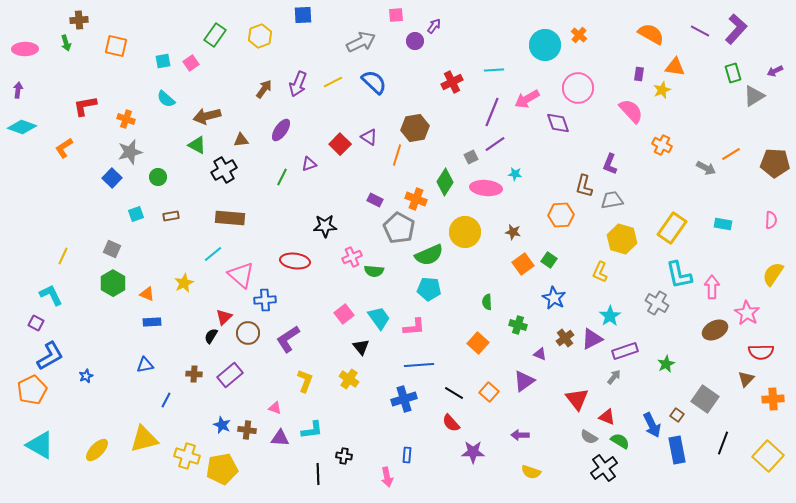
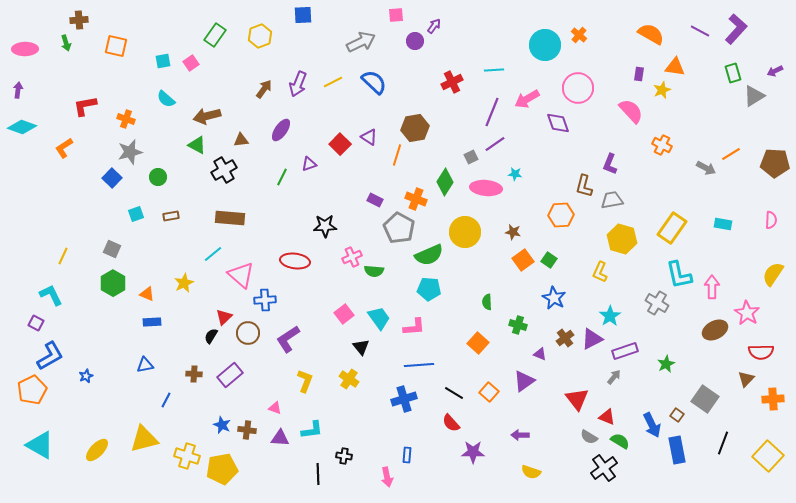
orange square at (523, 264): moved 4 px up
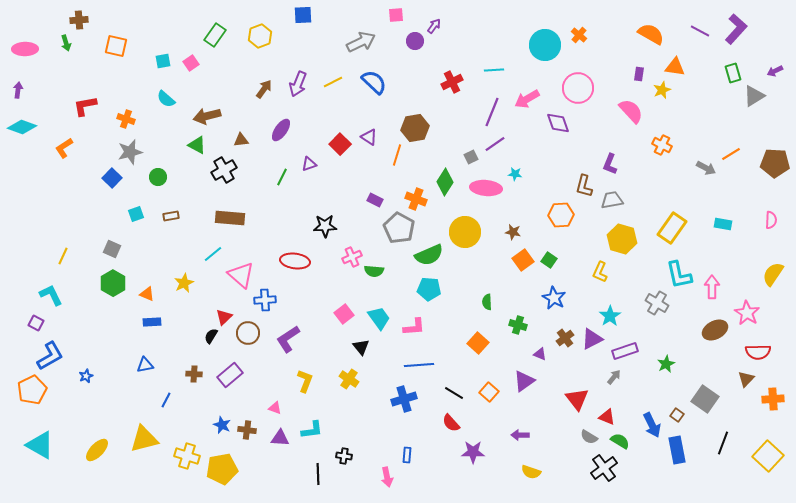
red semicircle at (761, 352): moved 3 px left
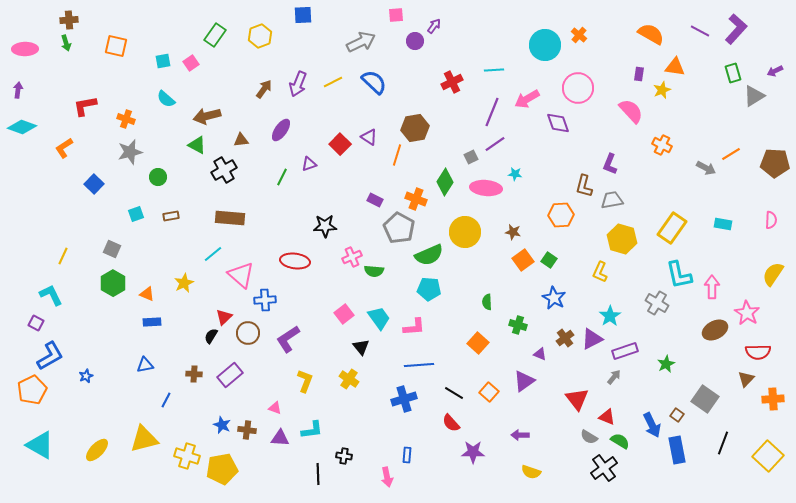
brown cross at (79, 20): moved 10 px left
blue square at (112, 178): moved 18 px left, 6 px down
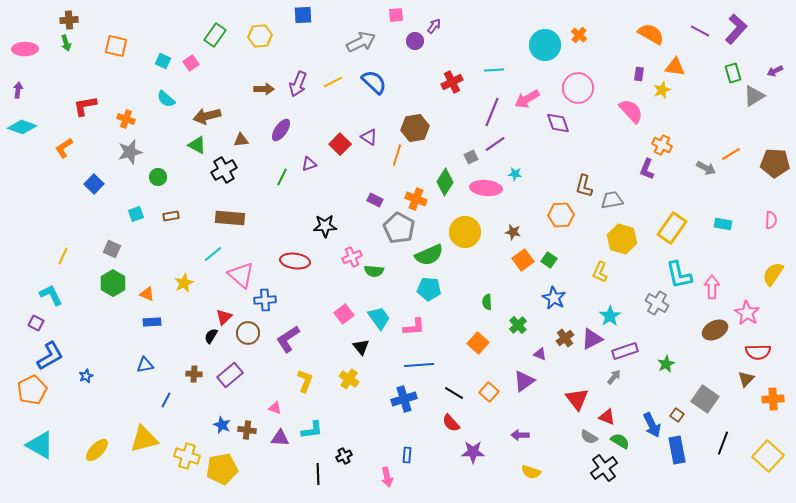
yellow hexagon at (260, 36): rotated 15 degrees clockwise
cyan square at (163, 61): rotated 35 degrees clockwise
brown arrow at (264, 89): rotated 54 degrees clockwise
purple L-shape at (610, 164): moved 37 px right, 5 px down
green cross at (518, 325): rotated 30 degrees clockwise
black cross at (344, 456): rotated 35 degrees counterclockwise
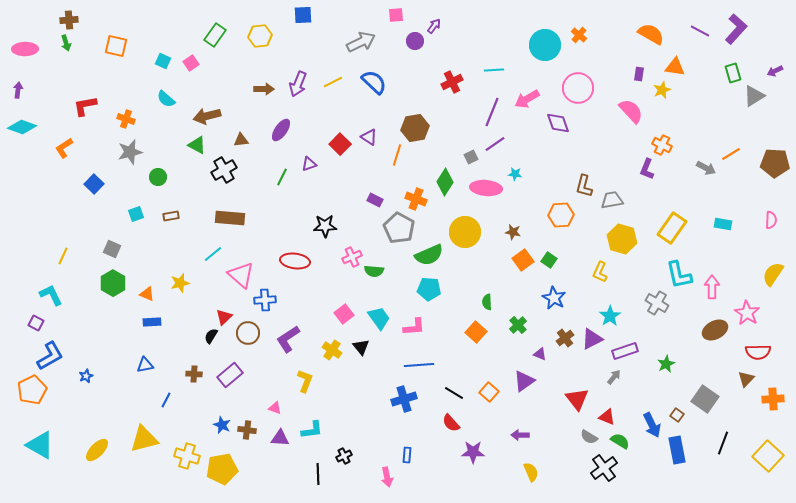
yellow star at (184, 283): moved 4 px left; rotated 12 degrees clockwise
orange square at (478, 343): moved 2 px left, 11 px up
yellow cross at (349, 379): moved 17 px left, 29 px up
yellow semicircle at (531, 472): rotated 132 degrees counterclockwise
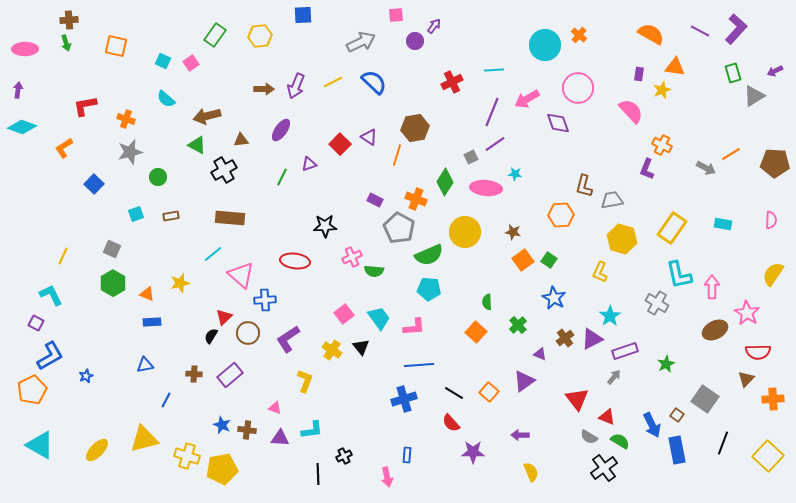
purple arrow at (298, 84): moved 2 px left, 2 px down
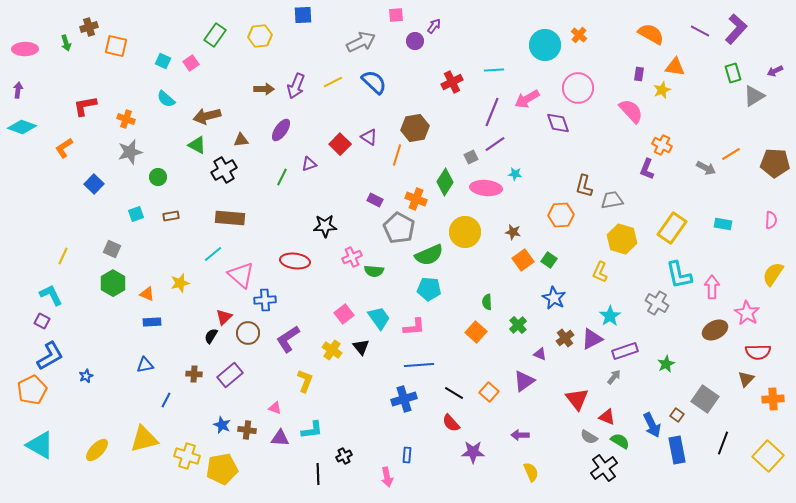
brown cross at (69, 20): moved 20 px right, 7 px down; rotated 12 degrees counterclockwise
purple square at (36, 323): moved 6 px right, 2 px up
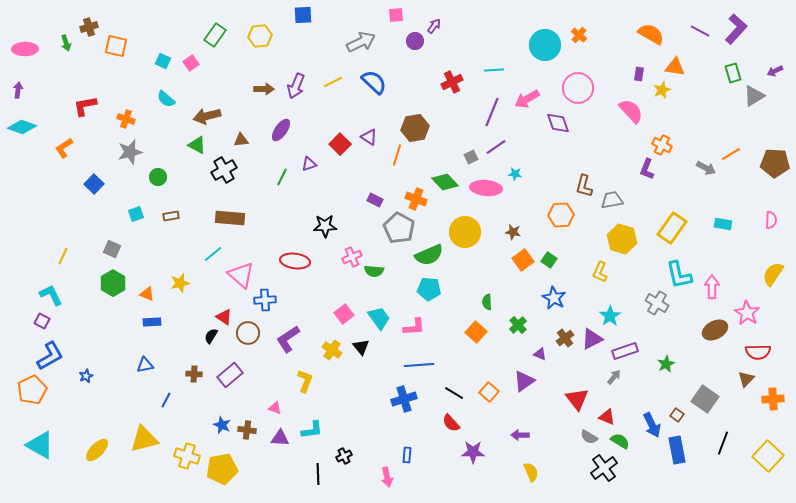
purple line at (495, 144): moved 1 px right, 3 px down
green diamond at (445, 182): rotated 76 degrees counterclockwise
red triangle at (224, 317): rotated 42 degrees counterclockwise
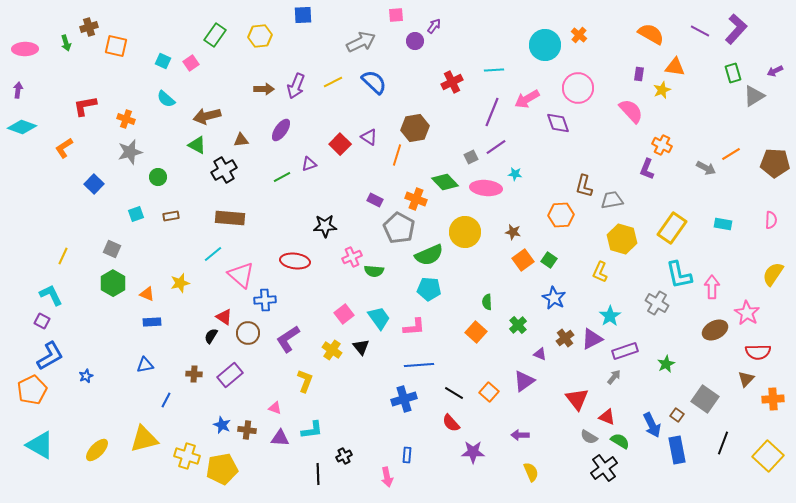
green line at (282, 177): rotated 36 degrees clockwise
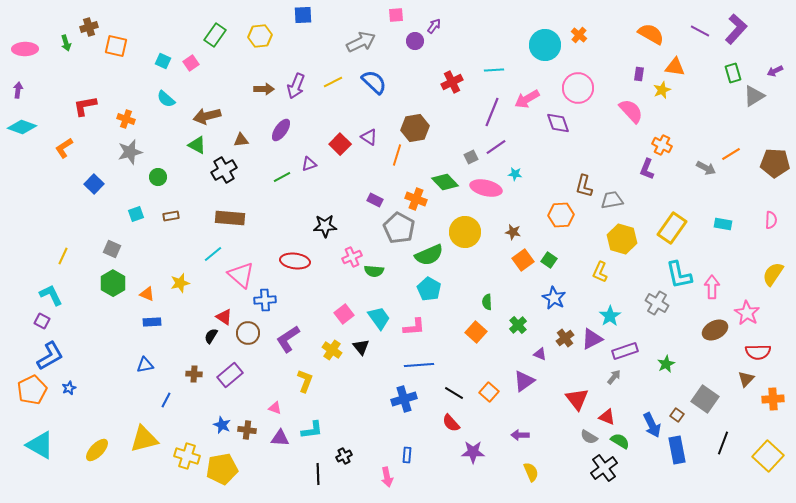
pink ellipse at (486, 188): rotated 8 degrees clockwise
cyan pentagon at (429, 289): rotated 25 degrees clockwise
blue star at (86, 376): moved 17 px left, 12 px down
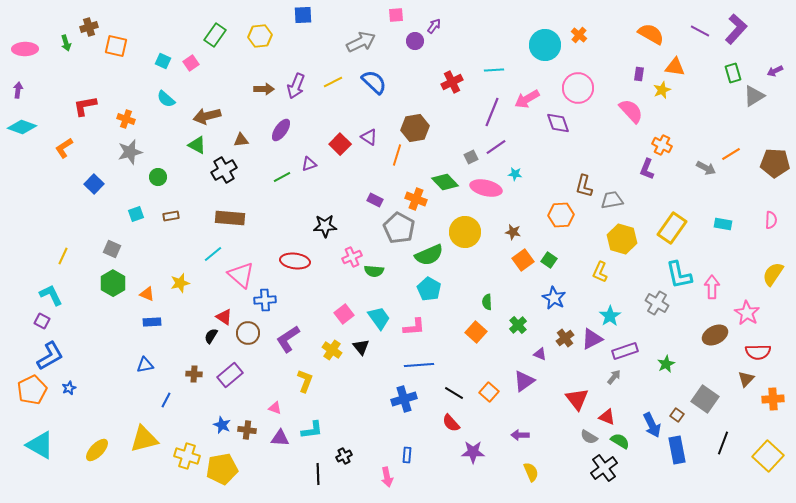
brown ellipse at (715, 330): moved 5 px down
